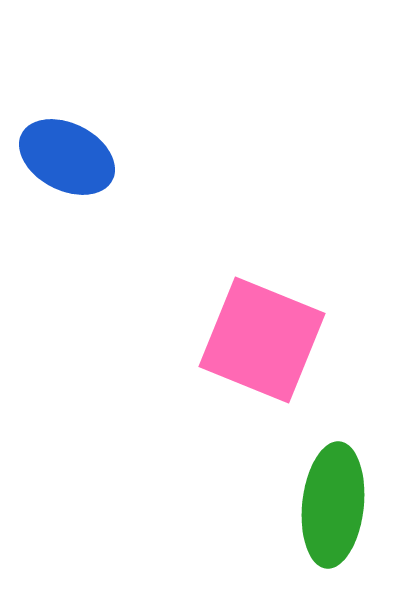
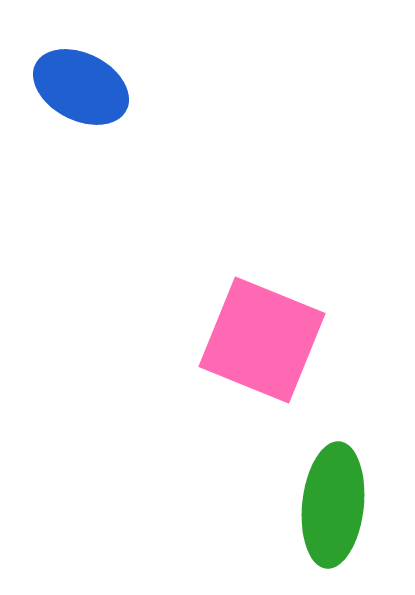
blue ellipse: moved 14 px right, 70 px up
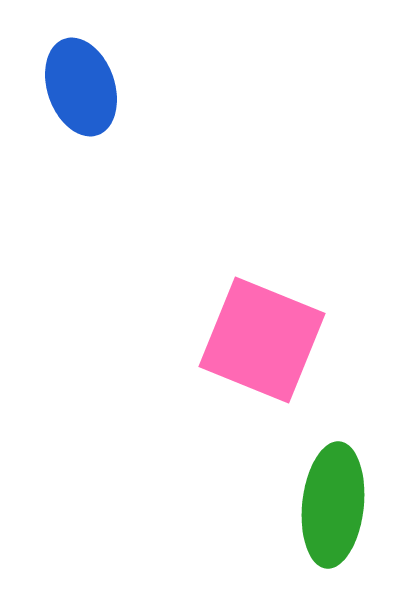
blue ellipse: rotated 44 degrees clockwise
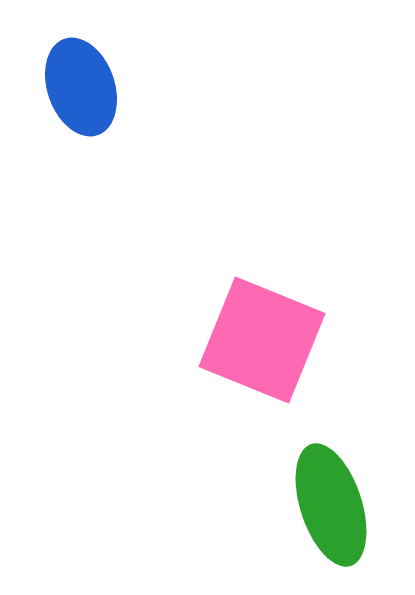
green ellipse: moved 2 px left; rotated 24 degrees counterclockwise
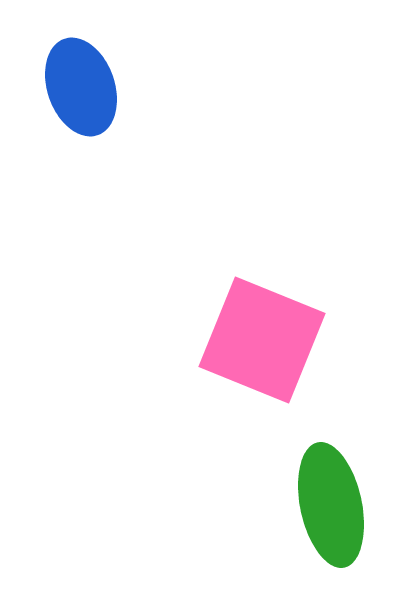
green ellipse: rotated 6 degrees clockwise
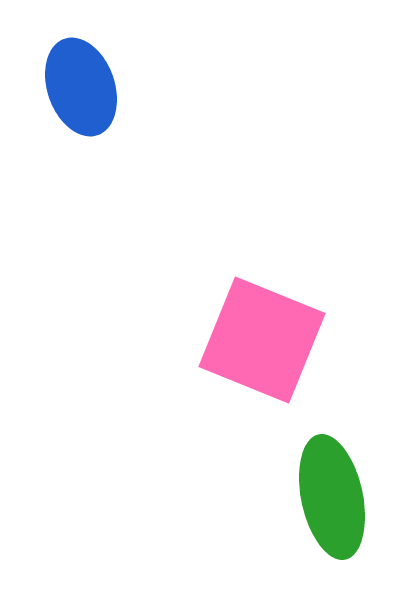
green ellipse: moved 1 px right, 8 px up
